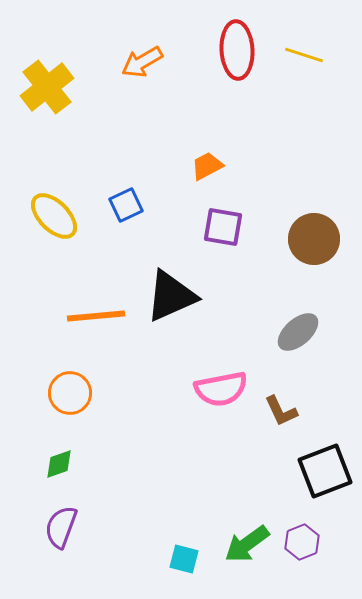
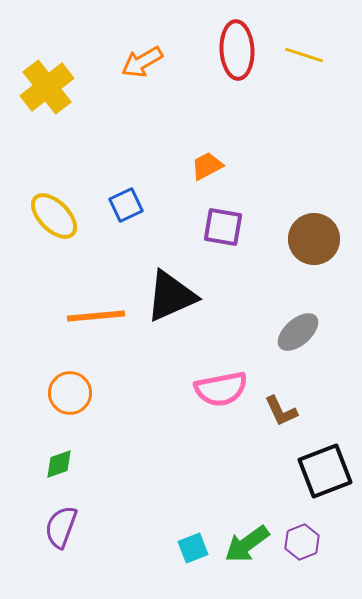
cyan square: moved 9 px right, 11 px up; rotated 36 degrees counterclockwise
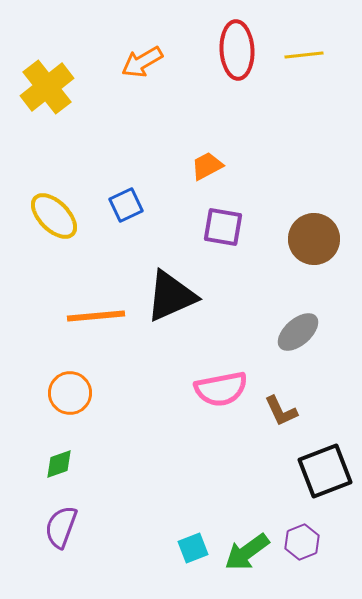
yellow line: rotated 24 degrees counterclockwise
green arrow: moved 8 px down
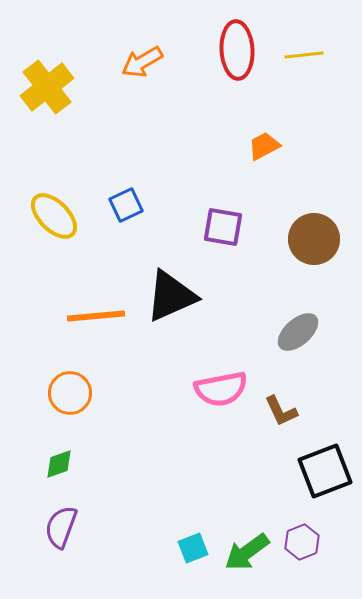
orange trapezoid: moved 57 px right, 20 px up
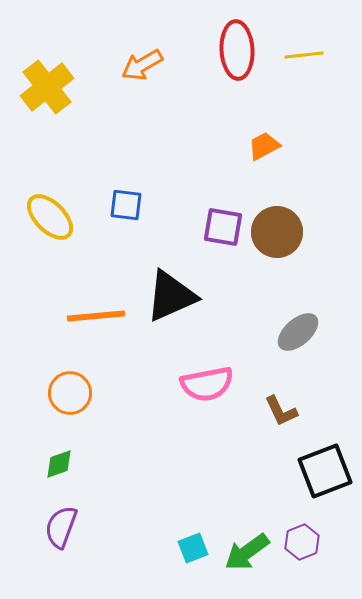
orange arrow: moved 3 px down
blue square: rotated 32 degrees clockwise
yellow ellipse: moved 4 px left, 1 px down
brown circle: moved 37 px left, 7 px up
pink semicircle: moved 14 px left, 5 px up
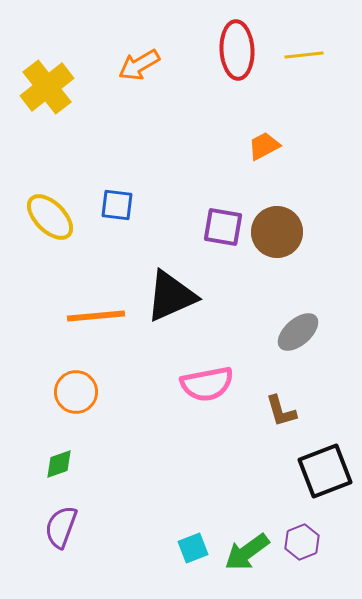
orange arrow: moved 3 px left
blue square: moved 9 px left
orange circle: moved 6 px right, 1 px up
brown L-shape: rotated 9 degrees clockwise
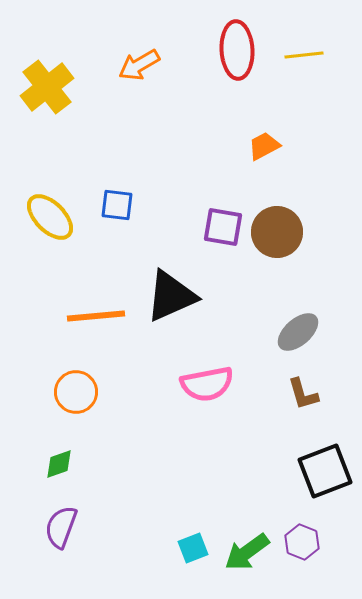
brown L-shape: moved 22 px right, 17 px up
purple hexagon: rotated 16 degrees counterclockwise
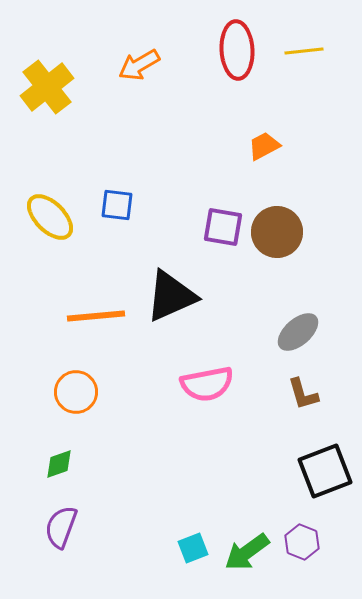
yellow line: moved 4 px up
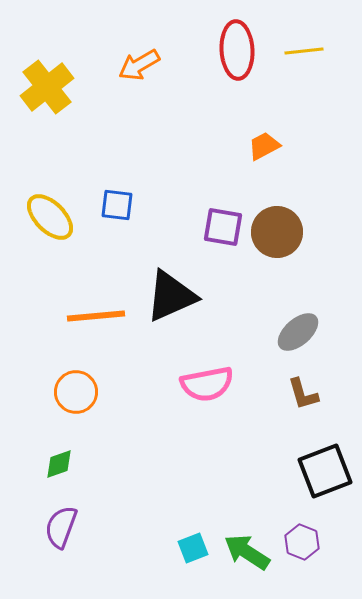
green arrow: rotated 69 degrees clockwise
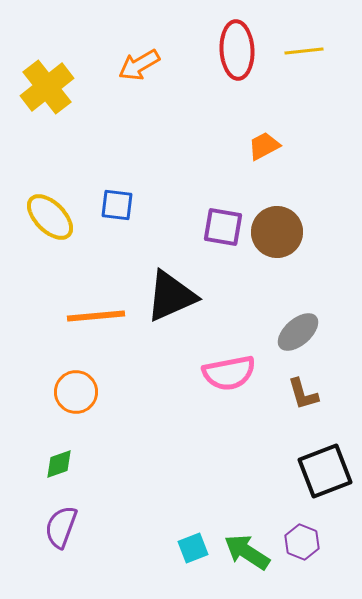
pink semicircle: moved 22 px right, 11 px up
